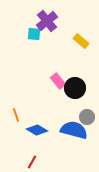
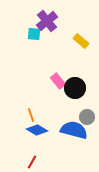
orange line: moved 15 px right
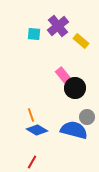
purple cross: moved 11 px right, 5 px down
pink rectangle: moved 5 px right, 6 px up
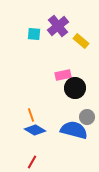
pink rectangle: rotated 63 degrees counterclockwise
blue diamond: moved 2 px left
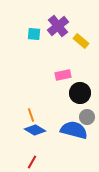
black circle: moved 5 px right, 5 px down
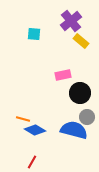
purple cross: moved 13 px right, 5 px up
orange line: moved 8 px left, 4 px down; rotated 56 degrees counterclockwise
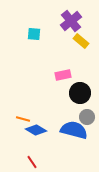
blue diamond: moved 1 px right
red line: rotated 64 degrees counterclockwise
